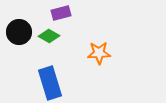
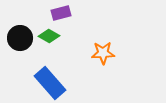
black circle: moved 1 px right, 6 px down
orange star: moved 4 px right
blue rectangle: rotated 24 degrees counterclockwise
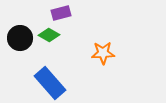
green diamond: moved 1 px up
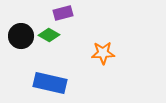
purple rectangle: moved 2 px right
black circle: moved 1 px right, 2 px up
blue rectangle: rotated 36 degrees counterclockwise
